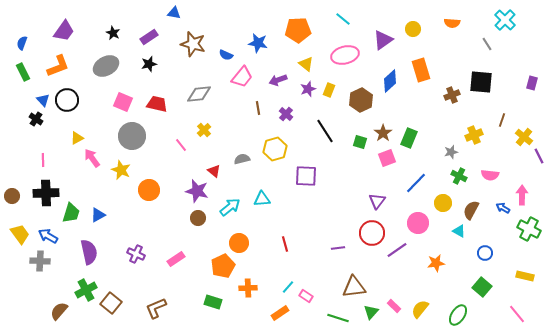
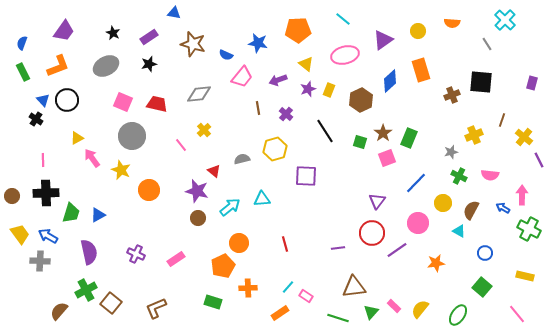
yellow circle at (413, 29): moved 5 px right, 2 px down
purple line at (539, 156): moved 4 px down
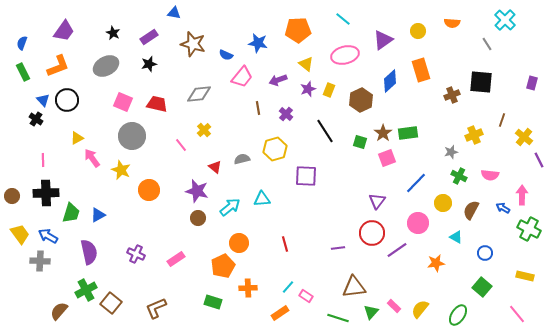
green rectangle at (409, 138): moved 1 px left, 5 px up; rotated 60 degrees clockwise
red triangle at (214, 171): moved 1 px right, 4 px up
cyan triangle at (459, 231): moved 3 px left, 6 px down
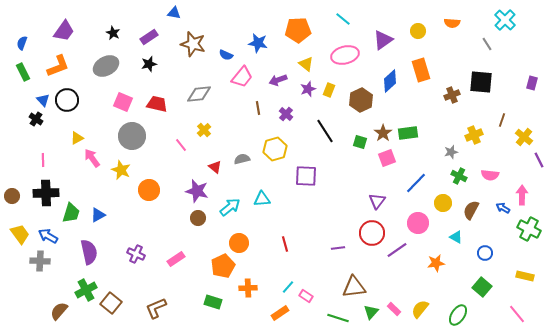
pink rectangle at (394, 306): moved 3 px down
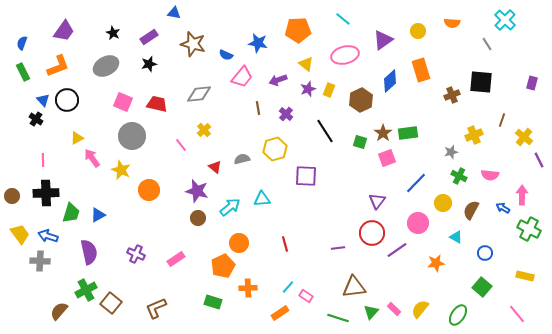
blue arrow at (48, 236): rotated 12 degrees counterclockwise
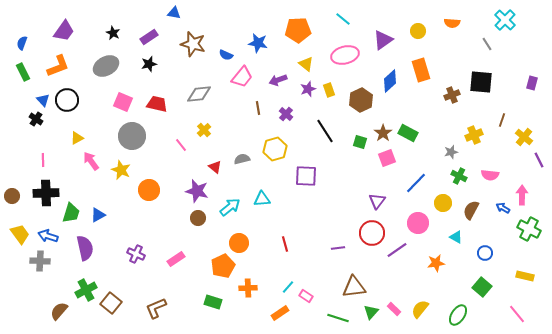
yellow rectangle at (329, 90): rotated 40 degrees counterclockwise
green rectangle at (408, 133): rotated 36 degrees clockwise
pink arrow at (92, 158): moved 1 px left, 3 px down
purple semicircle at (89, 252): moved 4 px left, 4 px up
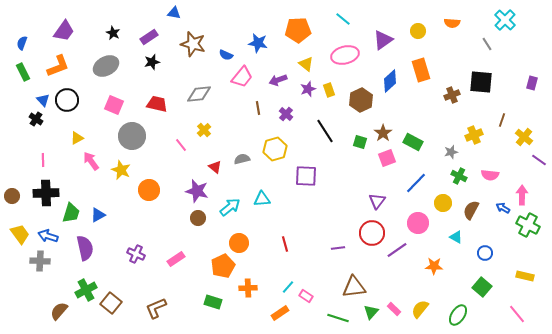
black star at (149, 64): moved 3 px right, 2 px up
pink square at (123, 102): moved 9 px left, 3 px down
green rectangle at (408, 133): moved 5 px right, 9 px down
purple line at (539, 160): rotated 28 degrees counterclockwise
green cross at (529, 229): moved 1 px left, 4 px up
orange star at (436, 263): moved 2 px left, 3 px down; rotated 12 degrees clockwise
